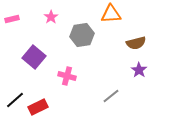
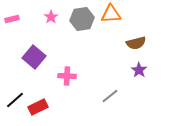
gray hexagon: moved 16 px up
pink cross: rotated 12 degrees counterclockwise
gray line: moved 1 px left
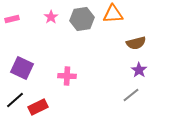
orange triangle: moved 2 px right
purple square: moved 12 px left, 11 px down; rotated 15 degrees counterclockwise
gray line: moved 21 px right, 1 px up
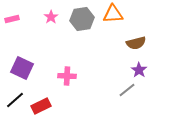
gray line: moved 4 px left, 5 px up
red rectangle: moved 3 px right, 1 px up
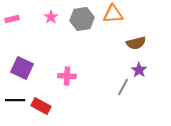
gray line: moved 4 px left, 3 px up; rotated 24 degrees counterclockwise
black line: rotated 42 degrees clockwise
red rectangle: rotated 54 degrees clockwise
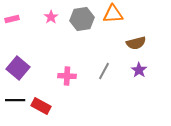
purple square: moved 4 px left; rotated 15 degrees clockwise
gray line: moved 19 px left, 16 px up
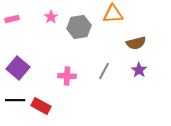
gray hexagon: moved 3 px left, 8 px down
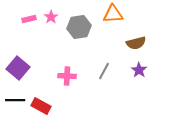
pink rectangle: moved 17 px right
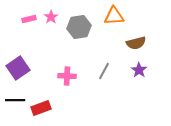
orange triangle: moved 1 px right, 2 px down
purple square: rotated 15 degrees clockwise
red rectangle: moved 2 px down; rotated 48 degrees counterclockwise
